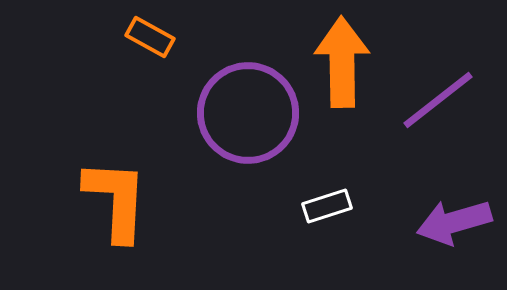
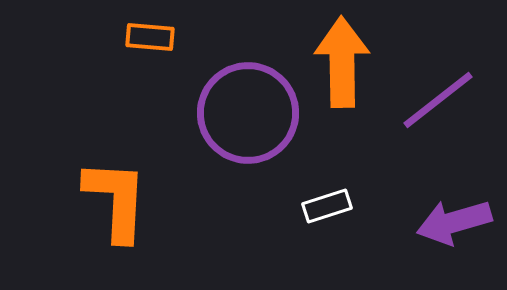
orange rectangle: rotated 24 degrees counterclockwise
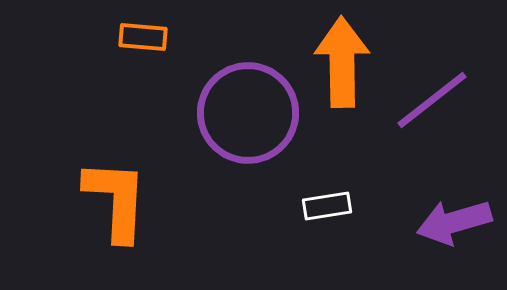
orange rectangle: moved 7 px left
purple line: moved 6 px left
white rectangle: rotated 9 degrees clockwise
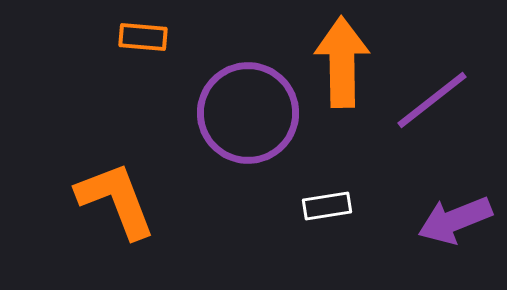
orange L-shape: rotated 24 degrees counterclockwise
purple arrow: moved 1 px right, 2 px up; rotated 6 degrees counterclockwise
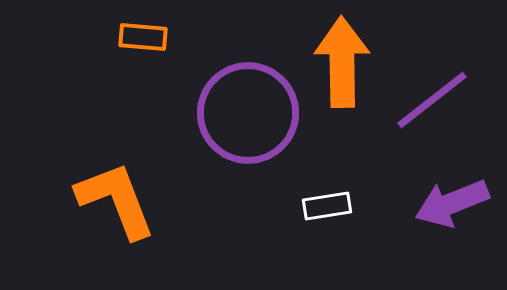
purple arrow: moved 3 px left, 17 px up
